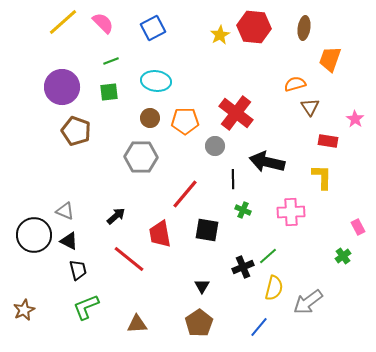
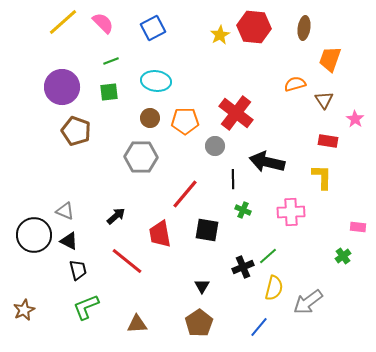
brown triangle at (310, 107): moved 14 px right, 7 px up
pink rectangle at (358, 227): rotated 56 degrees counterclockwise
red line at (129, 259): moved 2 px left, 2 px down
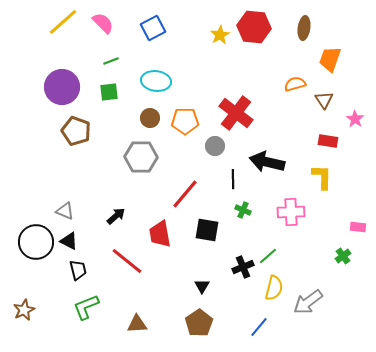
black circle at (34, 235): moved 2 px right, 7 px down
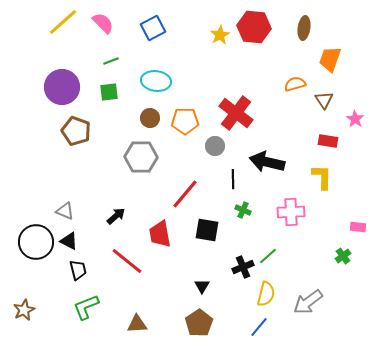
yellow semicircle at (274, 288): moved 8 px left, 6 px down
